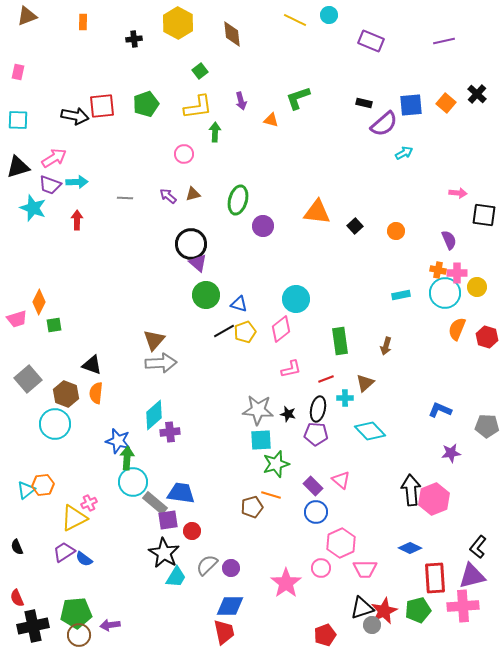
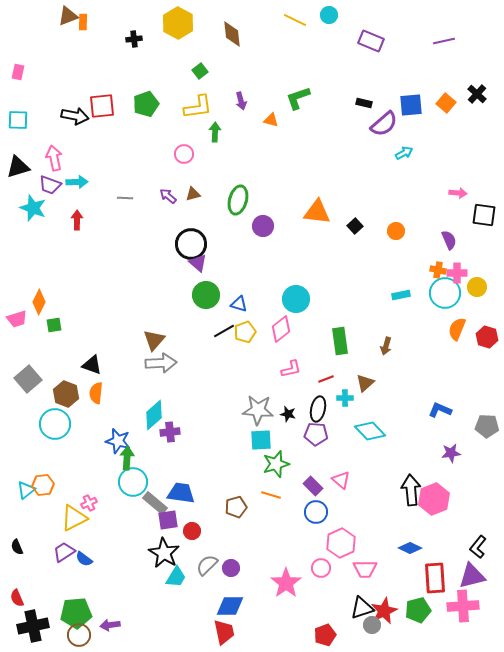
brown triangle at (27, 16): moved 41 px right
pink arrow at (54, 158): rotated 70 degrees counterclockwise
brown pentagon at (252, 507): moved 16 px left
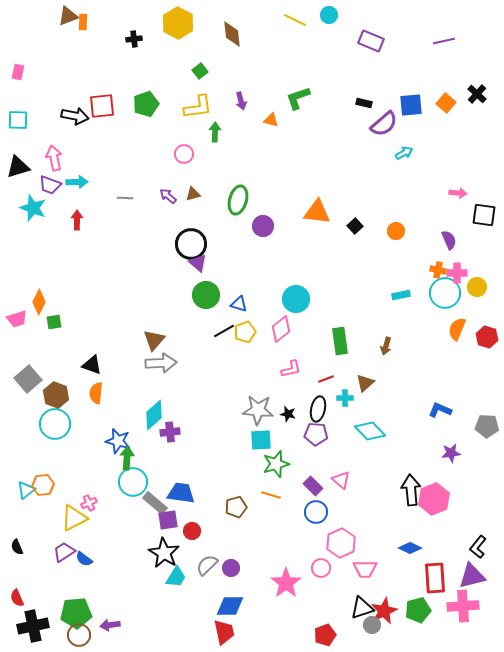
green square at (54, 325): moved 3 px up
brown hexagon at (66, 394): moved 10 px left, 1 px down
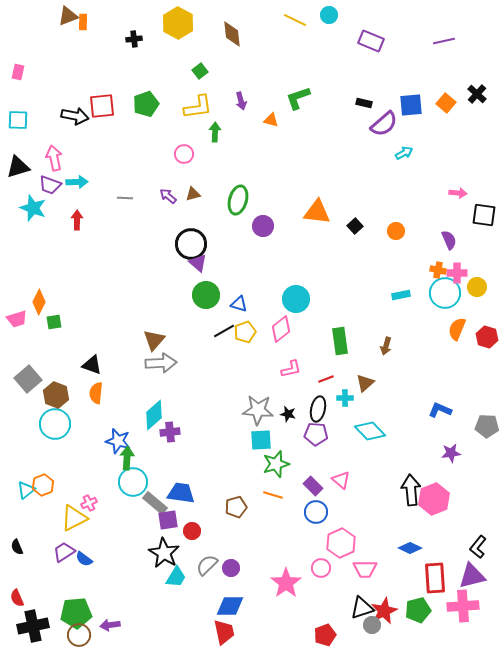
orange hexagon at (43, 485): rotated 15 degrees counterclockwise
orange line at (271, 495): moved 2 px right
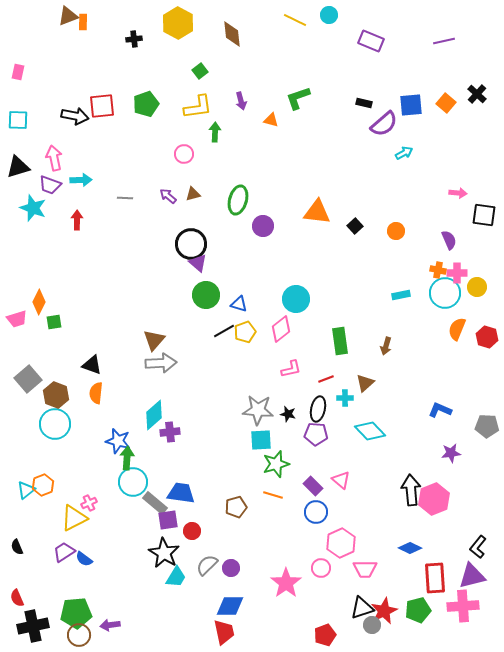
cyan arrow at (77, 182): moved 4 px right, 2 px up
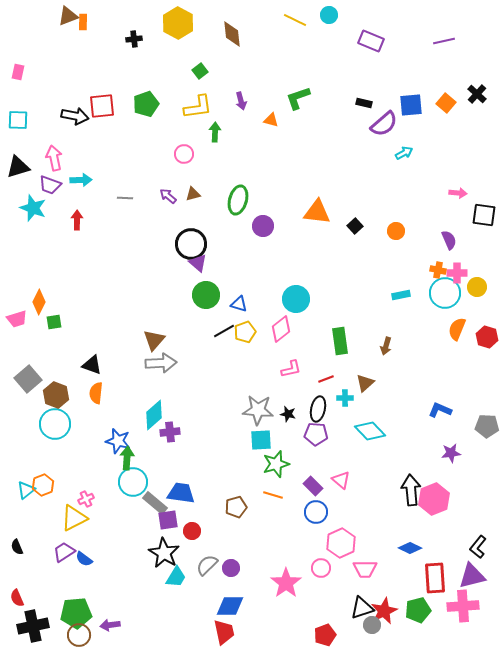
pink cross at (89, 503): moved 3 px left, 4 px up
